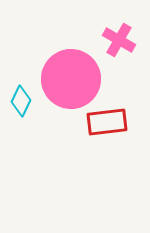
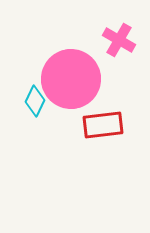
cyan diamond: moved 14 px right
red rectangle: moved 4 px left, 3 px down
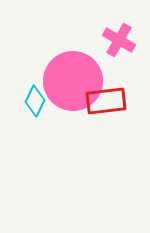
pink circle: moved 2 px right, 2 px down
red rectangle: moved 3 px right, 24 px up
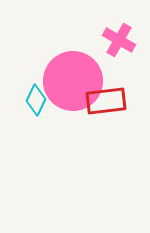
cyan diamond: moved 1 px right, 1 px up
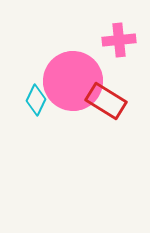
pink cross: rotated 36 degrees counterclockwise
red rectangle: rotated 39 degrees clockwise
